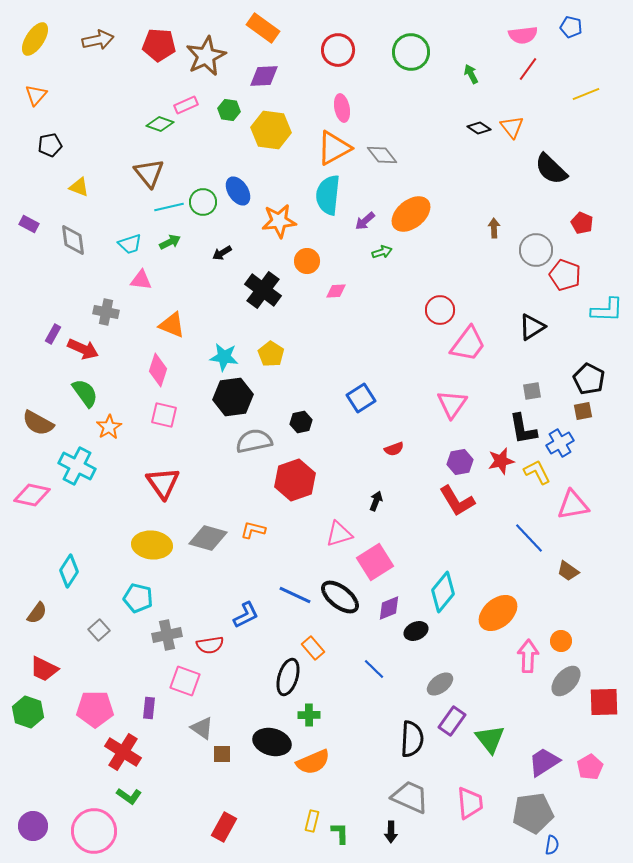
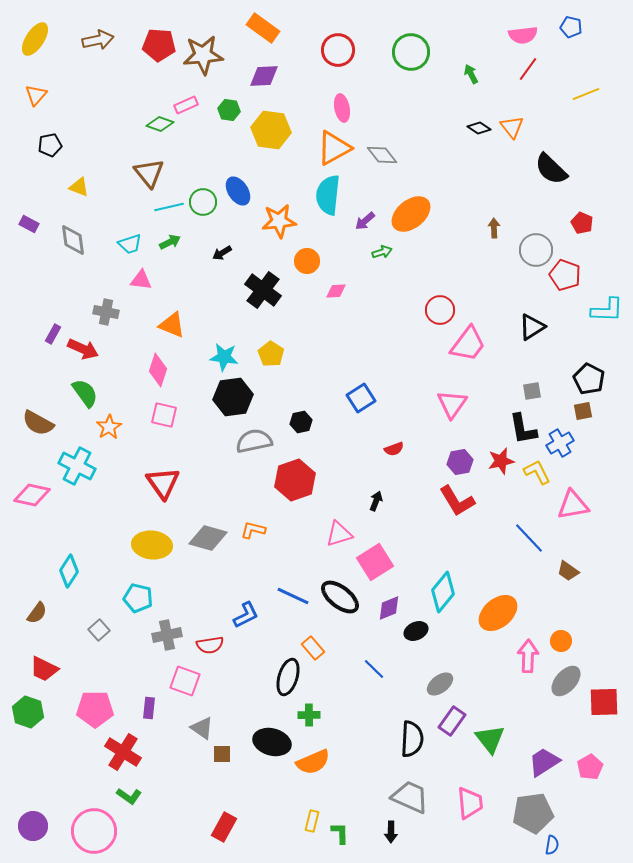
brown star at (206, 56): moved 3 px left, 1 px up; rotated 21 degrees clockwise
blue line at (295, 595): moved 2 px left, 1 px down
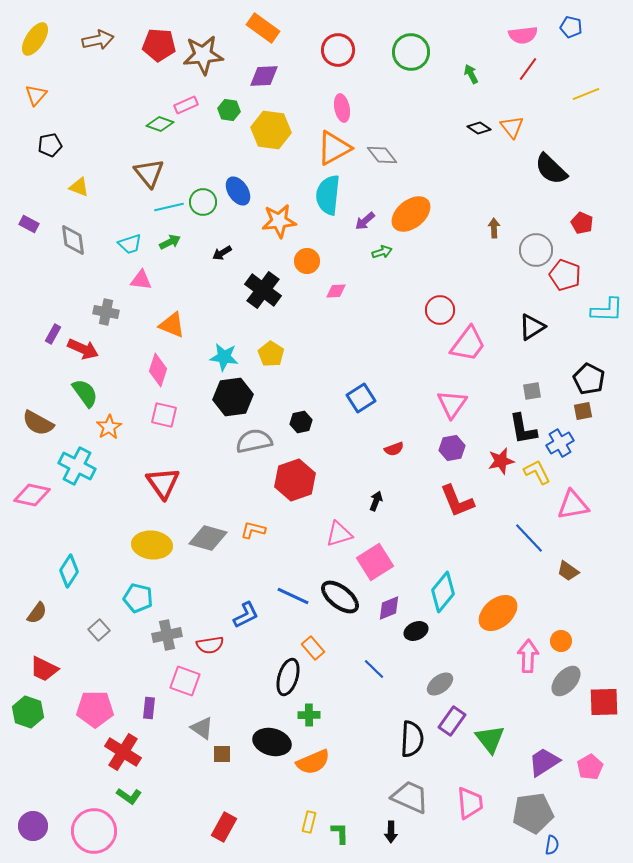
purple hexagon at (460, 462): moved 8 px left, 14 px up
red L-shape at (457, 501): rotated 9 degrees clockwise
yellow rectangle at (312, 821): moved 3 px left, 1 px down
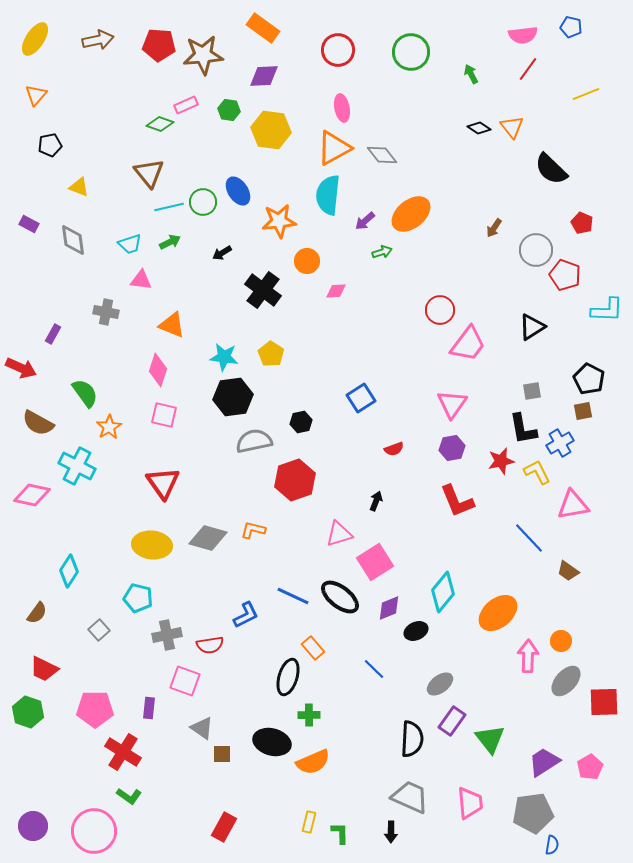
brown arrow at (494, 228): rotated 144 degrees counterclockwise
red arrow at (83, 349): moved 62 px left, 19 px down
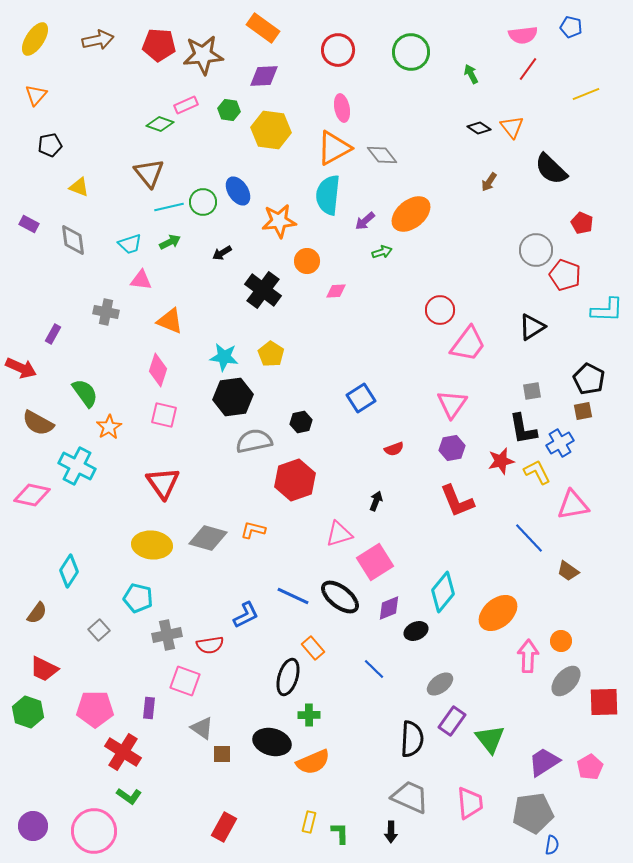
brown arrow at (494, 228): moved 5 px left, 46 px up
orange triangle at (172, 325): moved 2 px left, 4 px up
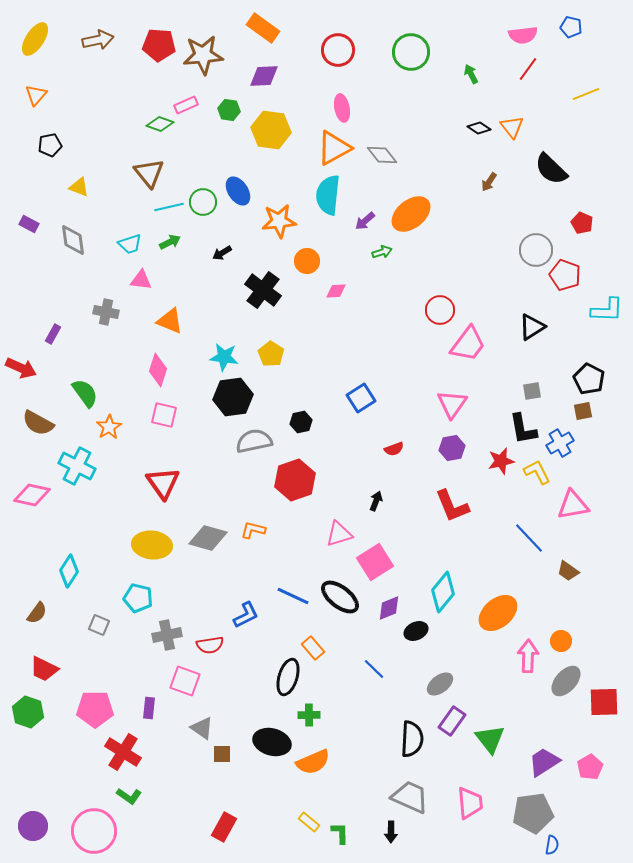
red L-shape at (457, 501): moved 5 px left, 5 px down
gray square at (99, 630): moved 5 px up; rotated 25 degrees counterclockwise
yellow rectangle at (309, 822): rotated 65 degrees counterclockwise
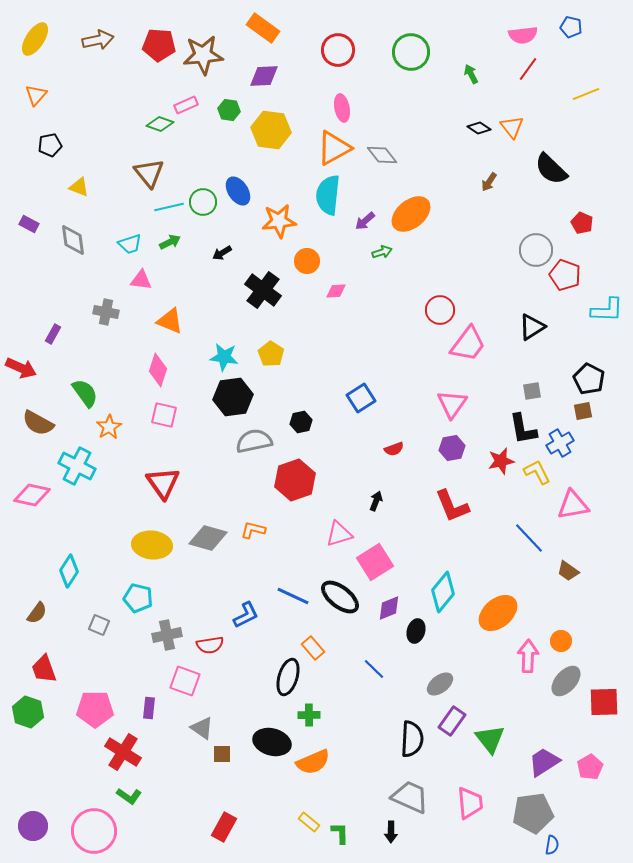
black ellipse at (416, 631): rotated 50 degrees counterclockwise
red trapezoid at (44, 669): rotated 44 degrees clockwise
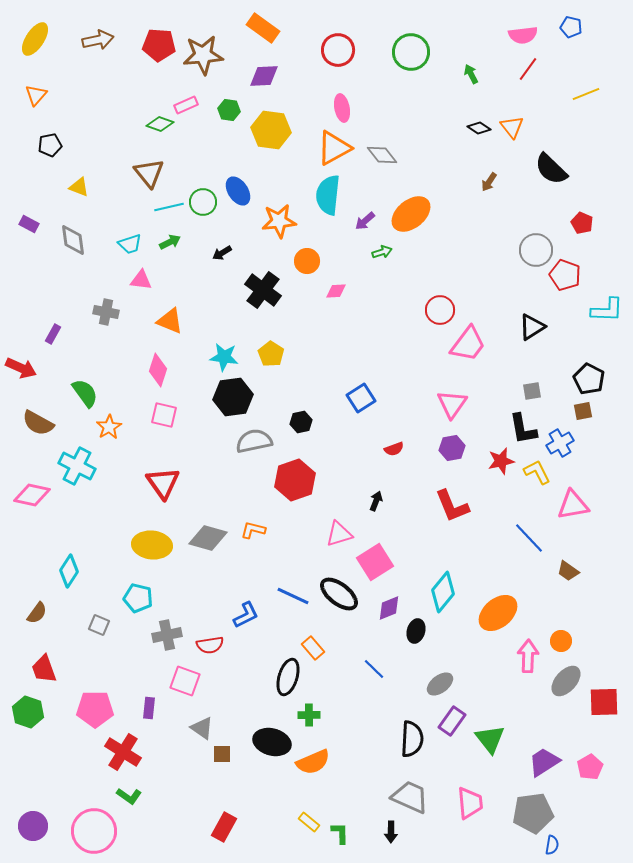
black ellipse at (340, 597): moved 1 px left, 3 px up
